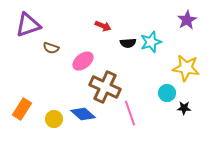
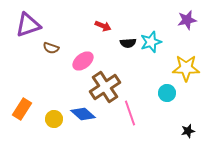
purple star: rotated 18 degrees clockwise
yellow star: rotated 8 degrees counterclockwise
brown cross: rotated 32 degrees clockwise
black star: moved 4 px right, 23 px down; rotated 16 degrees counterclockwise
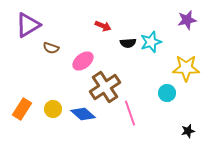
purple triangle: rotated 12 degrees counterclockwise
yellow circle: moved 1 px left, 10 px up
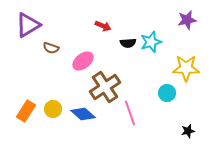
orange rectangle: moved 4 px right, 2 px down
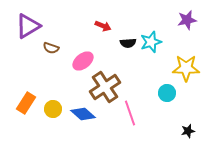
purple triangle: moved 1 px down
orange rectangle: moved 8 px up
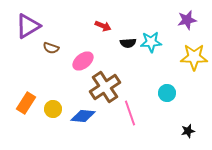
cyan star: rotated 15 degrees clockwise
yellow star: moved 8 px right, 11 px up
blue diamond: moved 2 px down; rotated 35 degrees counterclockwise
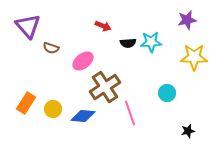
purple triangle: rotated 40 degrees counterclockwise
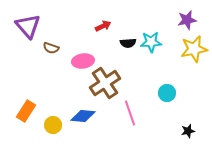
red arrow: rotated 49 degrees counterclockwise
yellow star: moved 8 px up; rotated 12 degrees counterclockwise
pink ellipse: rotated 30 degrees clockwise
brown cross: moved 4 px up
orange rectangle: moved 8 px down
yellow circle: moved 16 px down
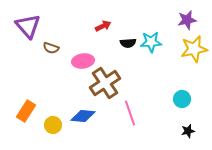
cyan circle: moved 15 px right, 6 px down
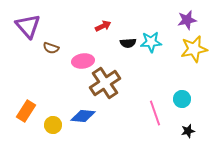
pink line: moved 25 px right
